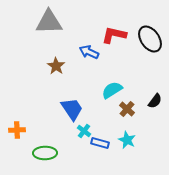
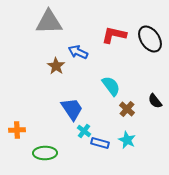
blue arrow: moved 11 px left
cyan semicircle: moved 1 px left, 4 px up; rotated 85 degrees clockwise
black semicircle: rotated 105 degrees clockwise
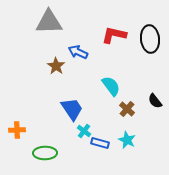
black ellipse: rotated 28 degrees clockwise
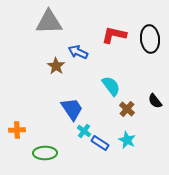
blue rectangle: rotated 18 degrees clockwise
